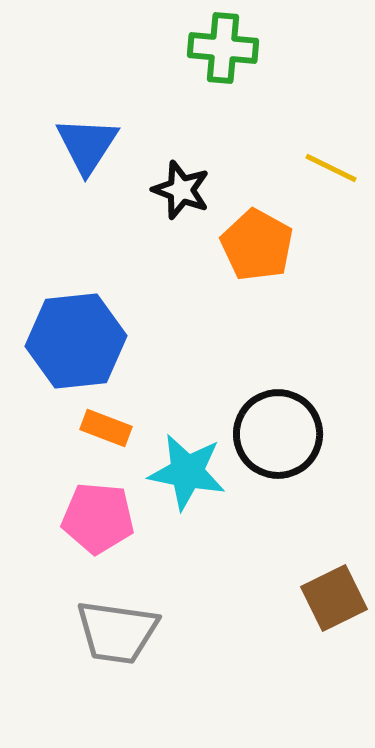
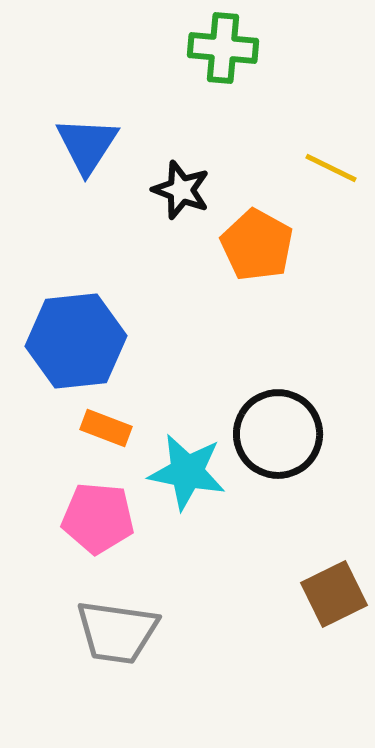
brown square: moved 4 px up
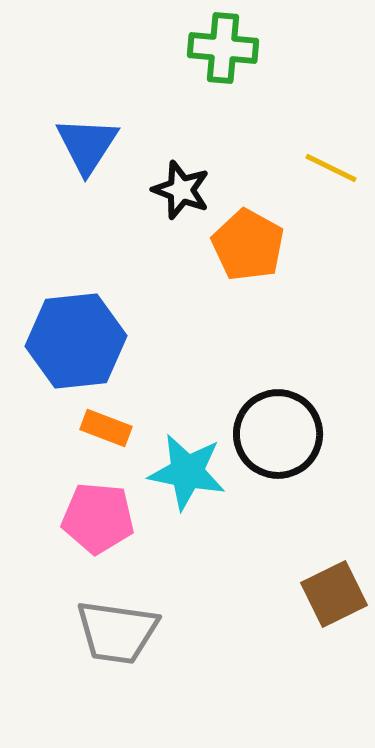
orange pentagon: moved 9 px left
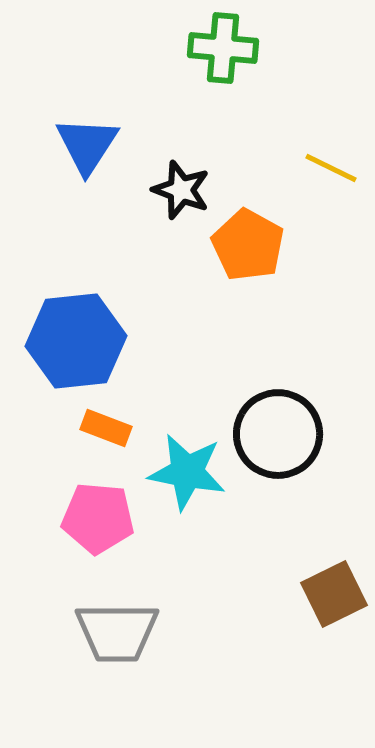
gray trapezoid: rotated 8 degrees counterclockwise
